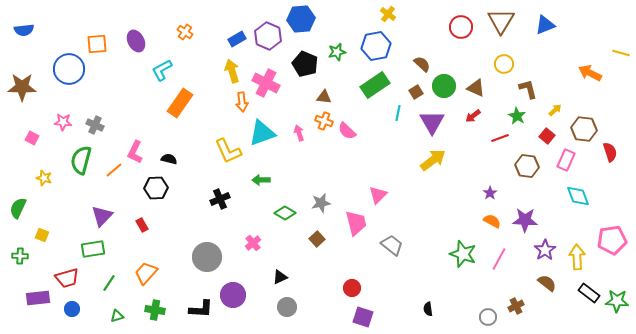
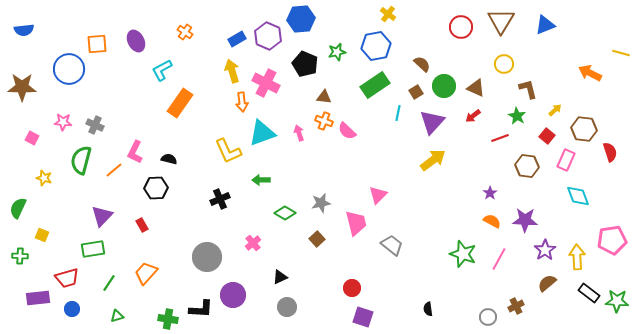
purple triangle at (432, 122): rotated 12 degrees clockwise
brown semicircle at (547, 283): rotated 78 degrees counterclockwise
green cross at (155, 310): moved 13 px right, 9 px down
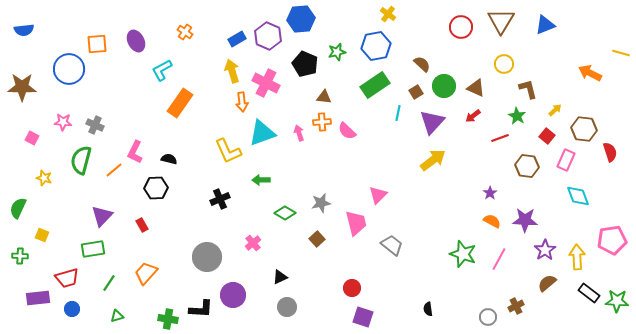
orange cross at (324, 121): moved 2 px left, 1 px down; rotated 24 degrees counterclockwise
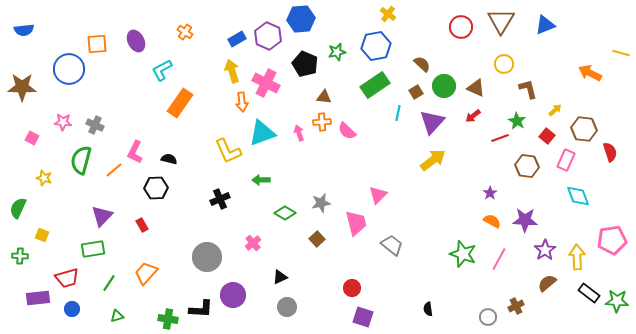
green star at (517, 116): moved 5 px down
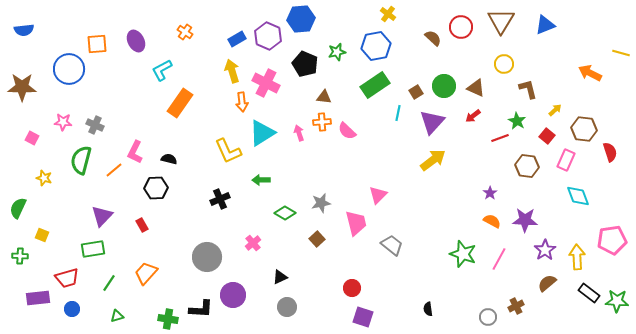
brown semicircle at (422, 64): moved 11 px right, 26 px up
cyan triangle at (262, 133): rotated 12 degrees counterclockwise
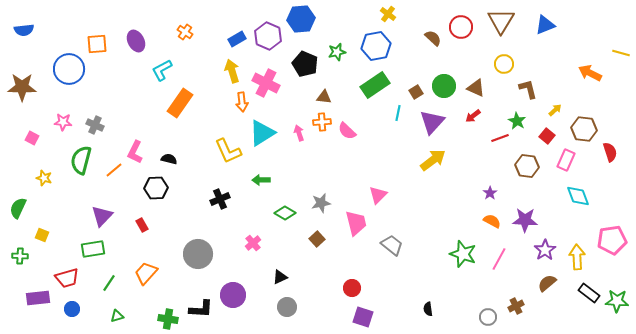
gray circle at (207, 257): moved 9 px left, 3 px up
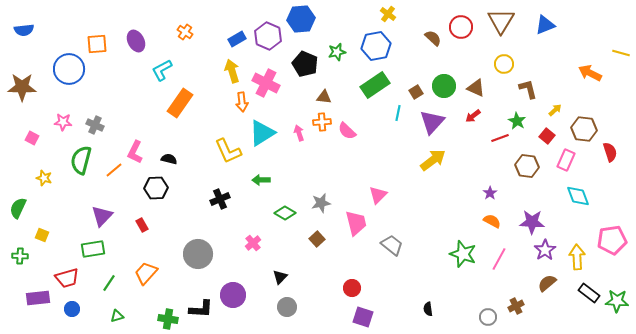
purple star at (525, 220): moved 7 px right, 2 px down
black triangle at (280, 277): rotated 21 degrees counterclockwise
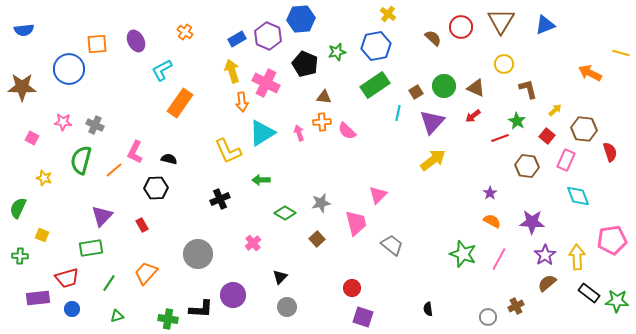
green rectangle at (93, 249): moved 2 px left, 1 px up
purple star at (545, 250): moved 5 px down
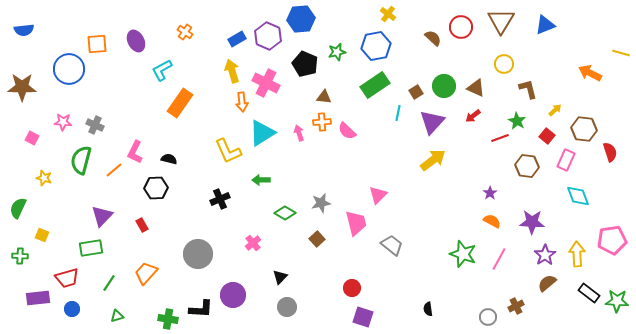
yellow arrow at (577, 257): moved 3 px up
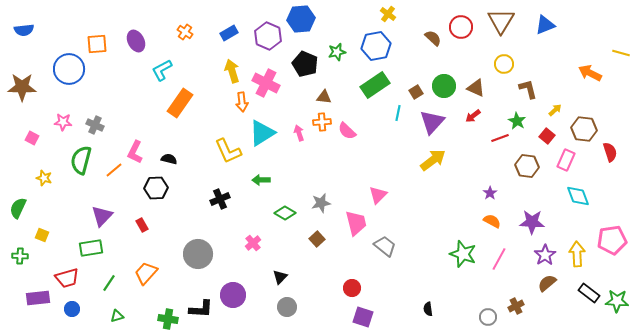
blue rectangle at (237, 39): moved 8 px left, 6 px up
gray trapezoid at (392, 245): moved 7 px left, 1 px down
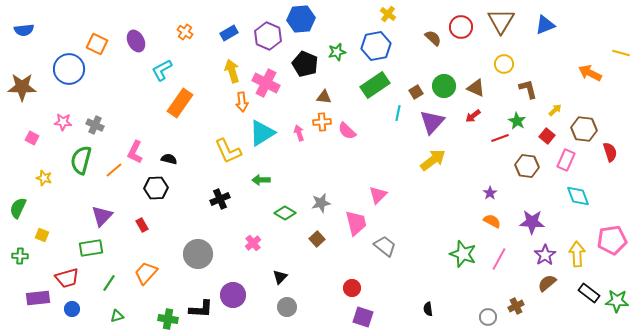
orange square at (97, 44): rotated 30 degrees clockwise
